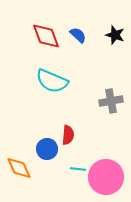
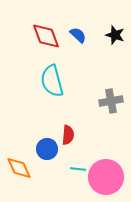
cyan semicircle: rotated 52 degrees clockwise
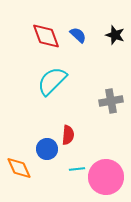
cyan semicircle: rotated 60 degrees clockwise
cyan line: moved 1 px left; rotated 14 degrees counterclockwise
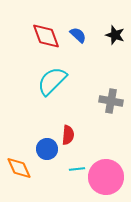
gray cross: rotated 20 degrees clockwise
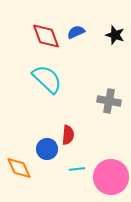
blue semicircle: moved 2 px left, 3 px up; rotated 66 degrees counterclockwise
cyan semicircle: moved 5 px left, 2 px up; rotated 88 degrees clockwise
gray cross: moved 2 px left
pink circle: moved 5 px right
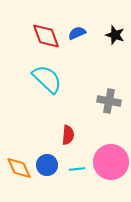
blue semicircle: moved 1 px right, 1 px down
blue circle: moved 16 px down
pink circle: moved 15 px up
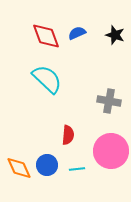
pink circle: moved 11 px up
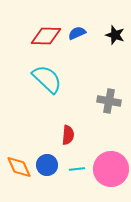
red diamond: rotated 68 degrees counterclockwise
pink circle: moved 18 px down
orange diamond: moved 1 px up
